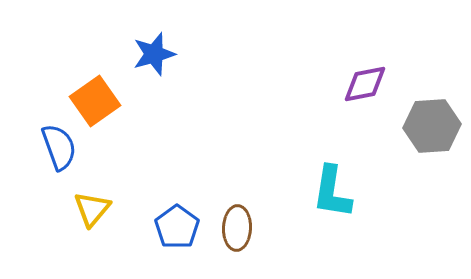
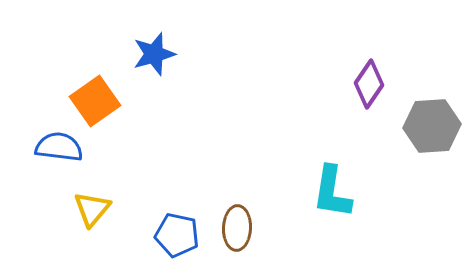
purple diamond: moved 4 px right; rotated 45 degrees counterclockwise
blue semicircle: rotated 63 degrees counterclockwise
blue pentagon: moved 8 px down; rotated 24 degrees counterclockwise
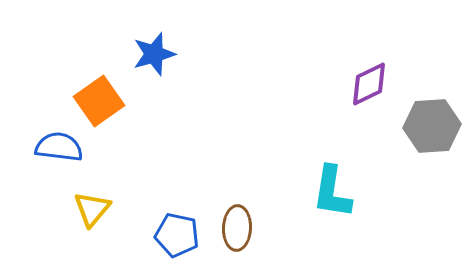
purple diamond: rotated 30 degrees clockwise
orange square: moved 4 px right
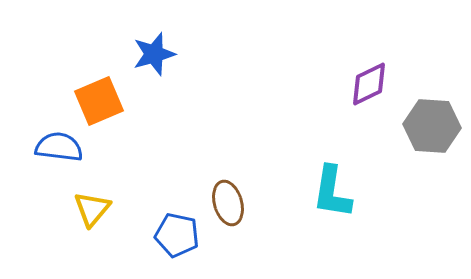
orange square: rotated 12 degrees clockwise
gray hexagon: rotated 8 degrees clockwise
brown ellipse: moved 9 px left, 25 px up; rotated 18 degrees counterclockwise
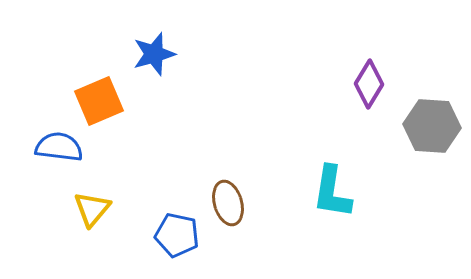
purple diamond: rotated 33 degrees counterclockwise
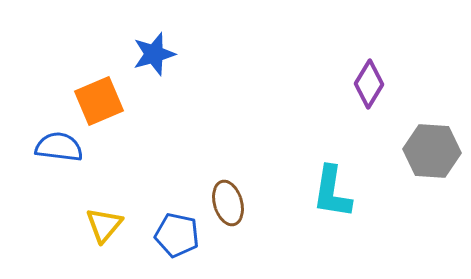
gray hexagon: moved 25 px down
yellow triangle: moved 12 px right, 16 px down
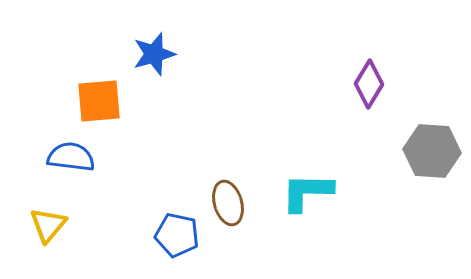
orange square: rotated 18 degrees clockwise
blue semicircle: moved 12 px right, 10 px down
cyan L-shape: moved 25 px left; rotated 82 degrees clockwise
yellow triangle: moved 56 px left
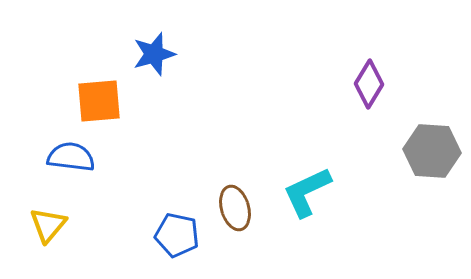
cyan L-shape: rotated 26 degrees counterclockwise
brown ellipse: moved 7 px right, 5 px down
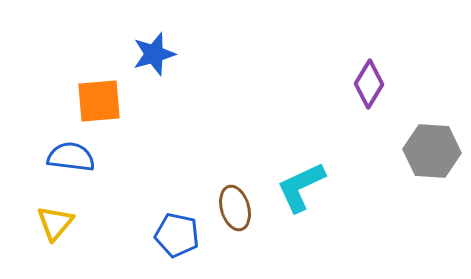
cyan L-shape: moved 6 px left, 5 px up
yellow triangle: moved 7 px right, 2 px up
